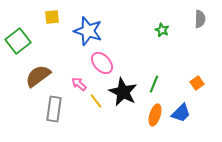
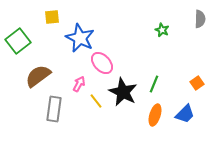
blue star: moved 8 px left, 7 px down; rotated 8 degrees clockwise
pink arrow: rotated 77 degrees clockwise
blue trapezoid: moved 4 px right, 1 px down
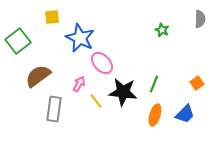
black star: rotated 20 degrees counterclockwise
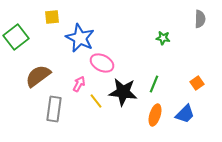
green star: moved 1 px right, 8 px down; rotated 16 degrees counterclockwise
green square: moved 2 px left, 4 px up
pink ellipse: rotated 20 degrees counterclockwise
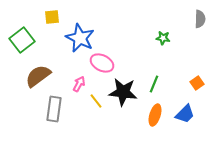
green square: moved 6 px right, 3 px down
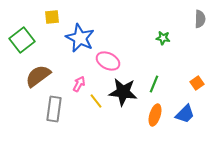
pink ellipse: moved 6 px right, 2 px up
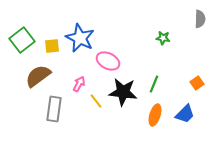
yellow square: moved 29 px down
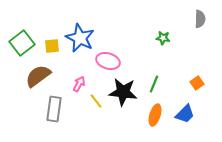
green square: moved 3 px down
pink ellipse: rotated 10 degrees counterclockwise
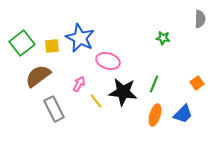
gray rectangle: rotated 35 degrees counterclockwise
blue trapezoid: moved 2 px left
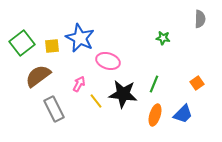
black star: moved 2 px down
